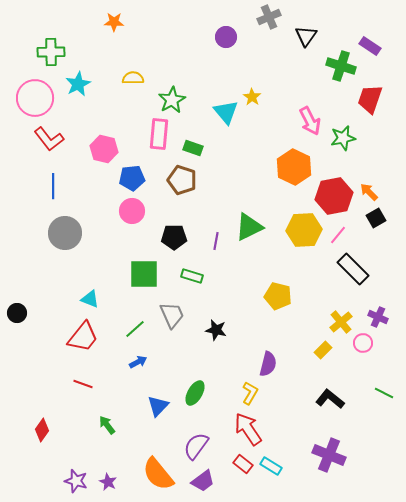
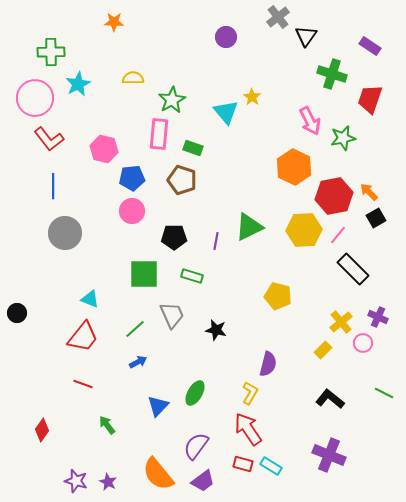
gray cross at (269, 17): moved 9 px right; rotated 15 degrees counterclockwise
green cross at (341, 66): moved 9 px left, 8 px down
red rectangle at (243, 464): rotated 24 degrees counterclockwise
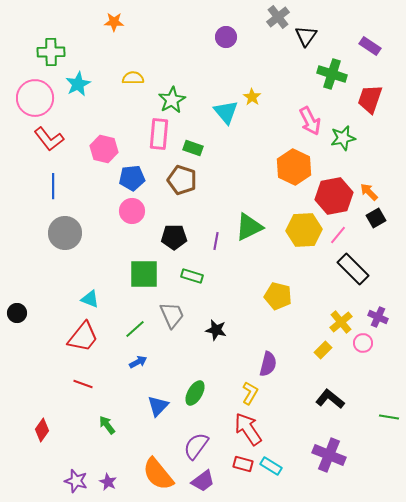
green line at (384, 393): moved 5 px right, 24 px down; rotated 18 degrees counterclockwise
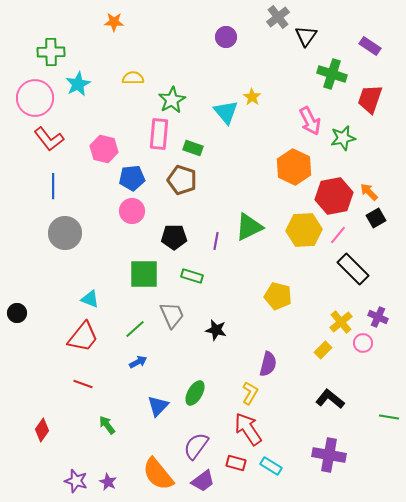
purple cross at (329, 455): rotated 12 degrees counterclockwise
red rectangle at (243, 464): moved 7 px left, 1 px up
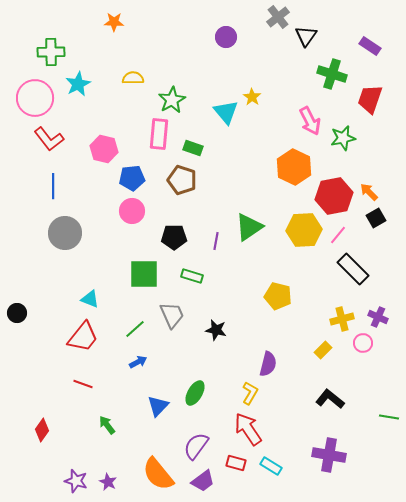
green triangle at (249, 227): rotated 8 degrees counterclockwise
yellow cross at (341, 322): moved 1 px right, 3 px up; rotated 25 degrees clockwise
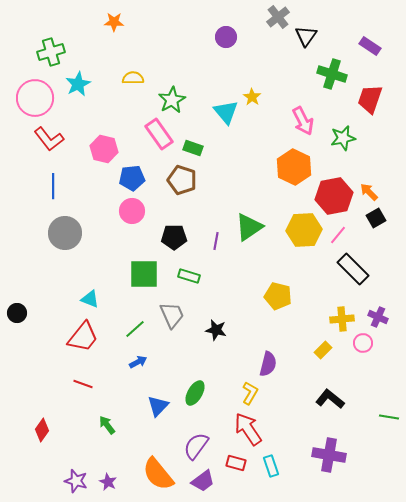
green cross at (51, 52): rotated 16 degrees counterclockwise
pink arrow at (310, 121): moved 7 px left
pink rectangle at (159, 134): rotated 40 degrees counterclockwise
green rectangle at (192, 276): moved 3 px left
yellow cross at (342, 319): rotated 10 degrees clockwise
cyan rectangle at (271, 466): rotated 40 degrees clockwise
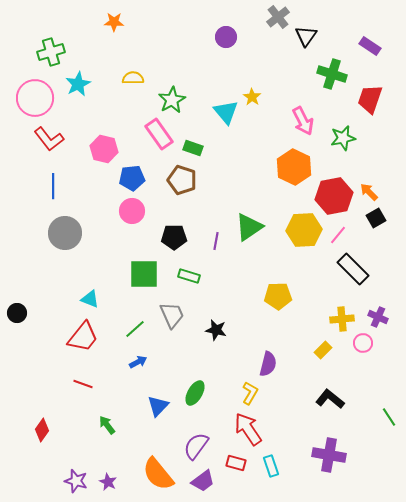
yellow pentagon at (278, 296): rotated 16 degrees counterclockwise
green line at (389, 417): rotated 48 degrees clockwise
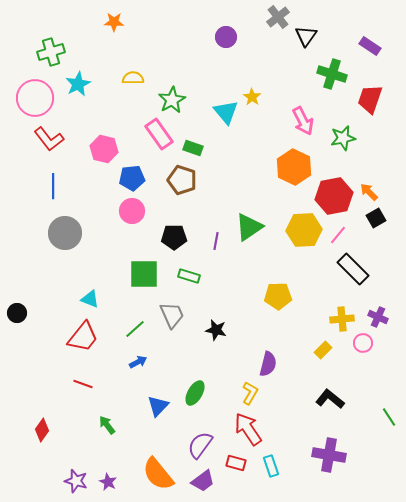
purple semicircle at (196, 446): moved 4 px right, 1 px up
